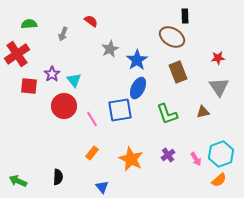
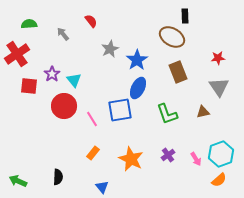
red semicircle: rotated 16 degrees clockwise
gray arrow: rotated 120 degrees clockwise
orange rectangle: moved 1 px right
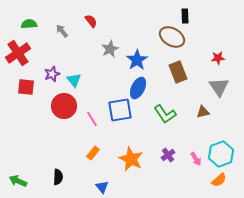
gray arrow: moved 1 px left, 3 px up
red cross: moved 1 px right, 1 px up
purple star: rotated 14 degrees clockwise
red square: moved 3 px left, 1 px down
green L-shape: moved 2 px left; rotated 15 degrees counterclockwise
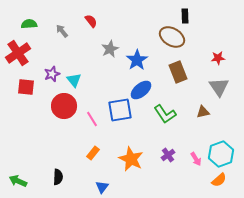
blue ellipse: moved 3 px right, 2 px down; rotated 25 degrees clockwise
blue triangle: rotated 16 degrees clockwise
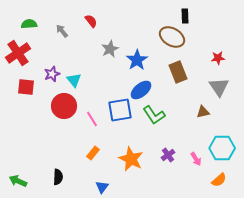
green L-shape: moved 11 px left, 1 px down
cyan hexagon: moved 1 px right, 6 px up; rotated 20 degrees clockwise
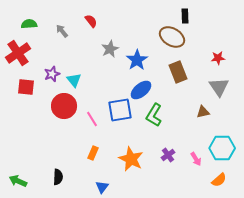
green L-shape: rotated 65 degrees clockwise
orange rectangle: rotated 16 degrees counterclockwise
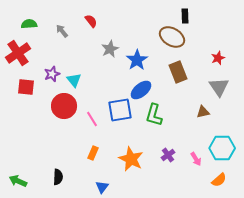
red star: rotated 16 degrees counterclockwise
green L-shape: rotated 15 degrees counterclockwise
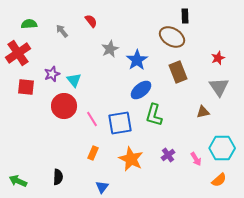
blue square: moved 13 px down
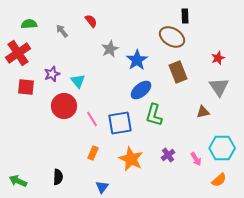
cyan triangle: moved 4 px right, 1 px down
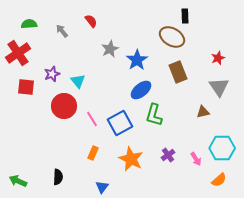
blue square: rotated 20 degrees counterclockwise
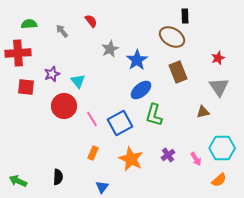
red cross: rotated 30 degrees clockwise
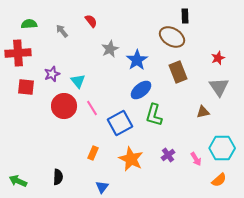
pink line: moved 11 px up
